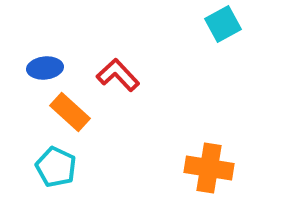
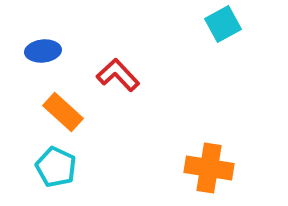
blue ellipse: moved 2 px left, 17 px up
orange rectangle: moved 7 px left
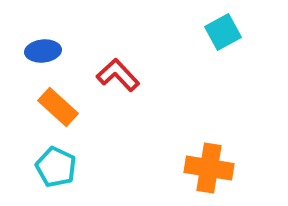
cyan square: moved 8 px down
orange rectangle: moved 5 px left, 5 px up
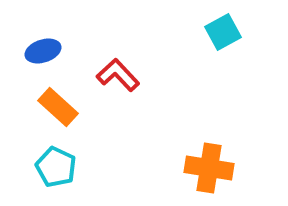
blue ellipse: rotated 12 degrees counterclockwise
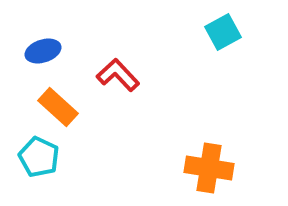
cyan pentagon: moved 17 px left, 10 px up
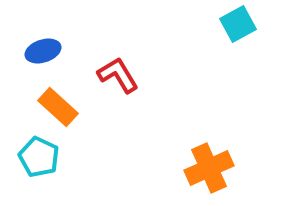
cyan square: moved 15 px right, 8 px up
red L-shape: rotated 12 degrees clockwise
orange cross: rotated 33 degrees counterclockwise
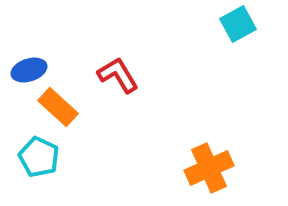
blue ellipse: moved 14 px left, 19 px down
